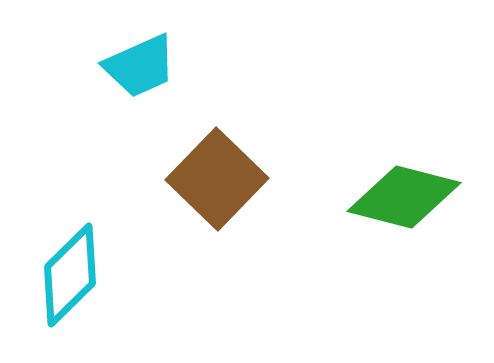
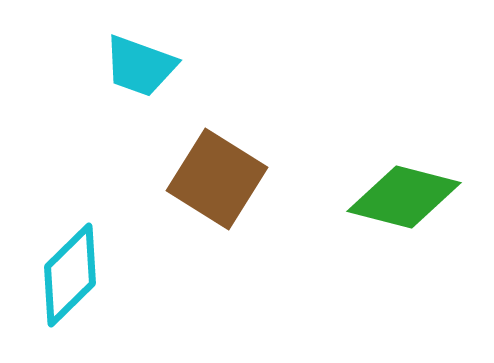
cyan trapezoid: rotated 44 degrees clockwise
brown square: rotated 12 degrees counterclockwise
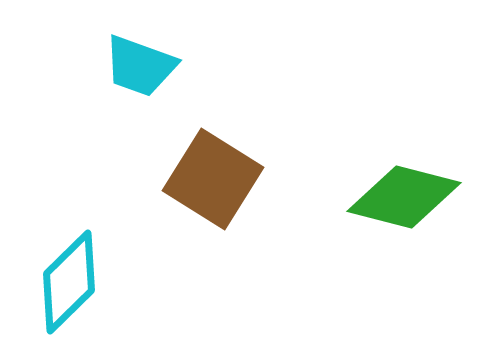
brown square: moved 4 px left
cyan diamond: moved 1 px left, 7 px down
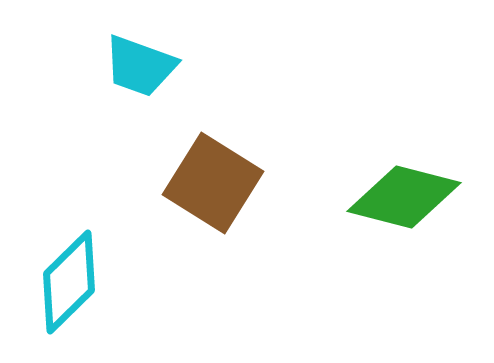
brown square: moved 4 px down
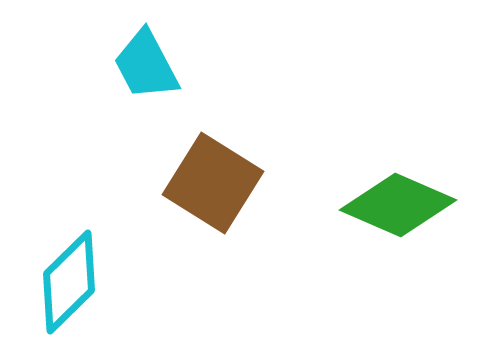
cyan trapezoid: moved 6 px right, 1 px up; rotated 42 degrees clockwise
green diamond: moved 6 px left, 8 px down; rotated 9 degrees clockwise
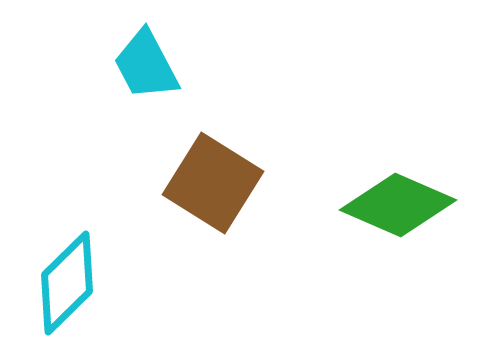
cyan diamond: moved 2 px left, 1 px down
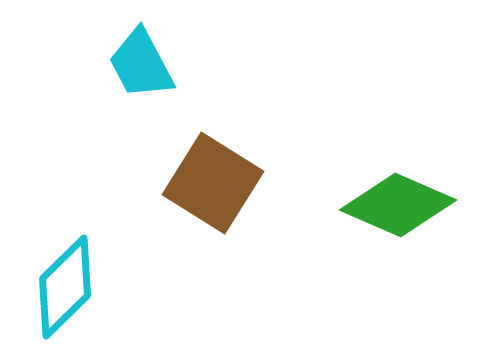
cyan trapezoid: moved 5 px left, 1 px up
cyan diamond: moved 2 px left, 4 px down
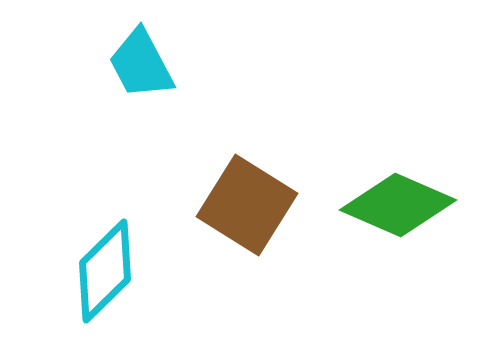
brown square: moved 34 px right, 22 px down
cyan diamond: moved 40 px right, 16 px up
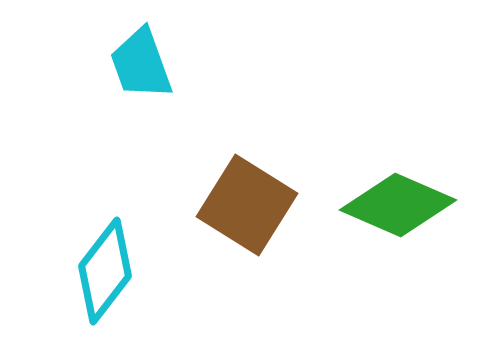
cyan trapezoid: rotated 8 degrees clockwise
cyan diamond: rotated 8 degrees counterclockwise
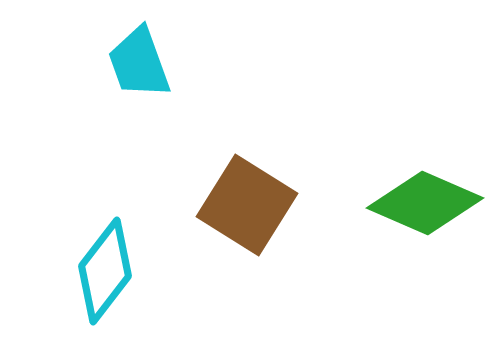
cyan trapezoid: moved 2 px left, 1 px up
green diamond: moved 27 px right, 2 px up
